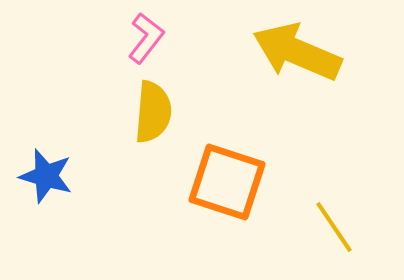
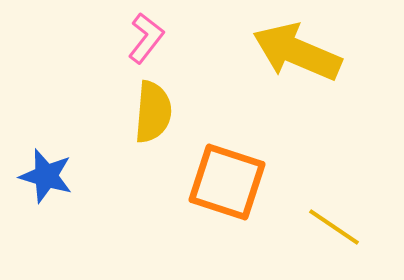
yellow line: rotated 22 degrees counterclockwise
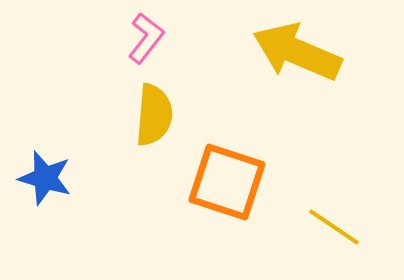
yellow semicircle: moved 1 px right, 3 px down
blue star: moved 1 px left, 2 px down
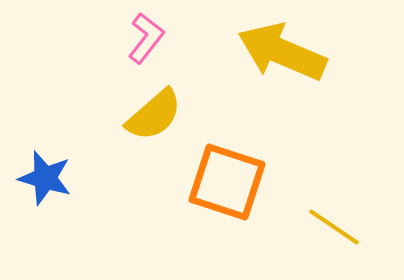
yellow arrow: moved 15 px left
yellow semicircle: rotated 44 degrees clockwise
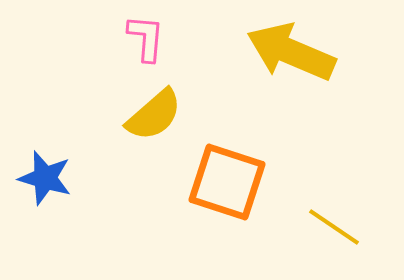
pink L-shape: rotated 33 degrees counterclockwise
yellow arrow: moved 9 px right
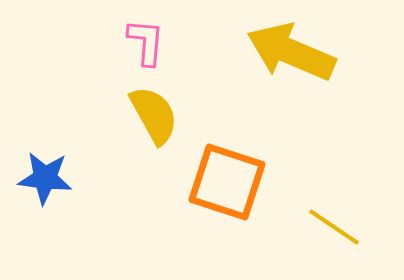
pink L-shape: moved 4 px down
yellow semicircle: rotated 78 degrees counterclockwise
blue star: rotated 10 degrees counterclockwise
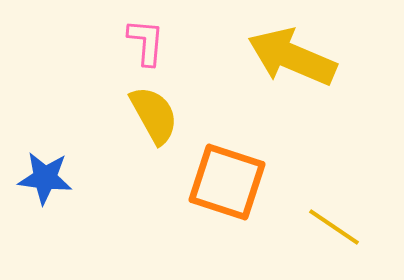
yellow arrow: moved 1 px right, 5 px down
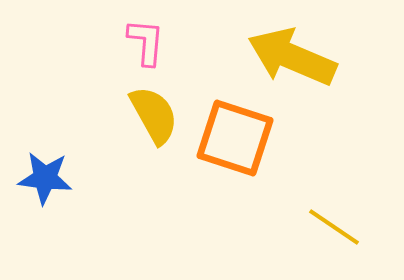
orange square: moved 8 px right, 44 px up
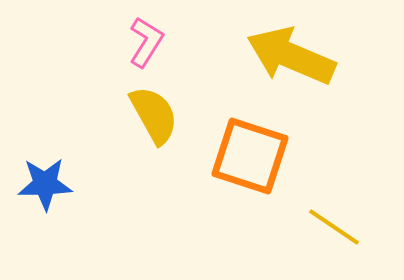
pink L-shape: rotated 27 degrees clockwise
yellow arrow: moved 1 px left, 1 px up
orange square: moved 15 px right, 18 px down
blue star: moved 6 px down; rotated 8 degrees counterclockwise
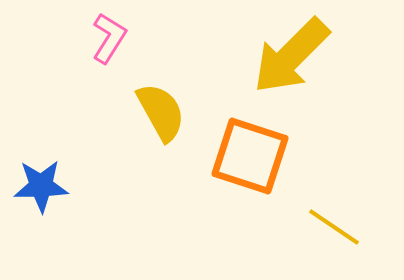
pink L-shape: moved 37 px left, 4 px up
yellow arrow: rotated 68 degrees counterclockwise
yellow semicircle: moved 7 px right, 3 px up
blue star: moved 4 px left, 2 px down
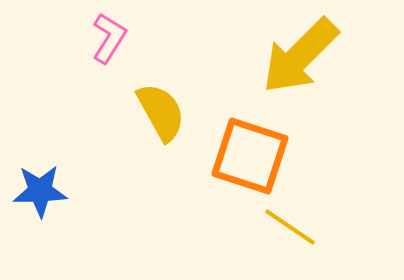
yellow arrow: moved 9 px right
blue star: moved 1 px left, 5 px down
yellow line: moved 44 px left
